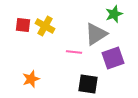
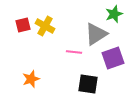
red square: rotated 21 degrees counterclockwise
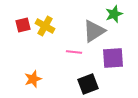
gray triangle: moved 2 px left, 3 px up
purple square: rotated 15 degrees clockwise
orange star: moved 2 px right
black square: rotated 30 degrees counterclockwise
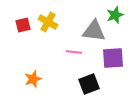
green star: moved 1 px right, 1 px down
yellow cross: moved 3 px right, 4 px up
gray triangle: rotated 40 degrees clockwise
black square: moved 1 px right
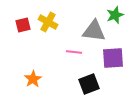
orange star: rotated 12 degrees counterclockwise
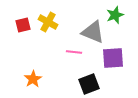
gray triangle: moved 1 px left, 1 px down; rotated 15 degrees clockwise
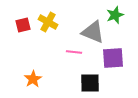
black square: moved 1 px right, 1 px up; rotated 20 degrees clockwise
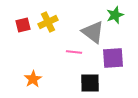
yellow cross: rotated 36 degrees clockwise
gray triangle: rotated 15 degrees clockwise
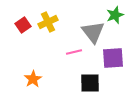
red square: rotated 21 degrees counterclockwise
gray triangle: rotated 15 degrees clockwise
pink line: rotated 21 degrees counterclockwise
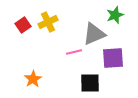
gray triangle: moved 1 px right, 2 px down; rotated 45 degrees clockwise
